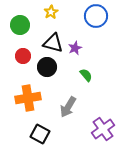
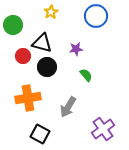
green circle: moved 7 px left
black triangle: moved 11 px left
purple star: moved 1 px right, 1 px down; rotated 16 degrees clockwise
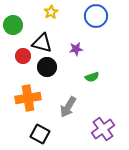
green semicircle: moved 6 px right, 2 px down; rotated 112 degrees clockwise
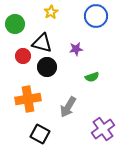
green circle: moved 2 px right, 1 px up
orange cross: moved 1 px down
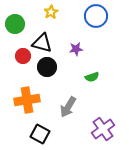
orange cross: moved 1 px left, 1 px down
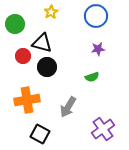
purple star: moved 22 px right
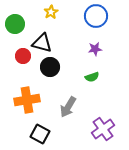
purple star: moved 3 px left
black circle: moved 3 px right
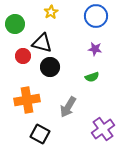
purple star: rotated 16 degrees clockwise
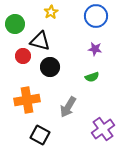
black triangle: moved 2 px left, 2 px up
black square: moved 1 px down
